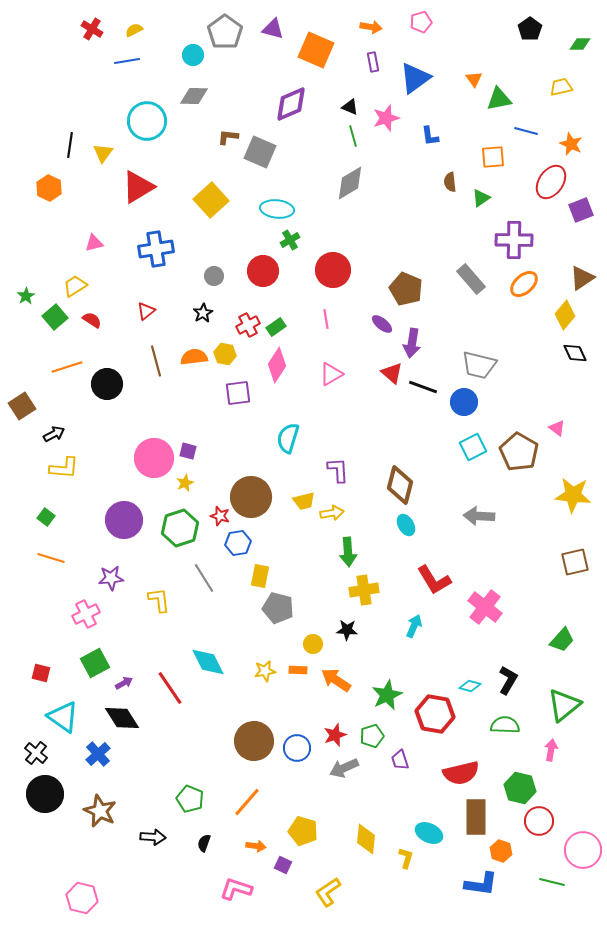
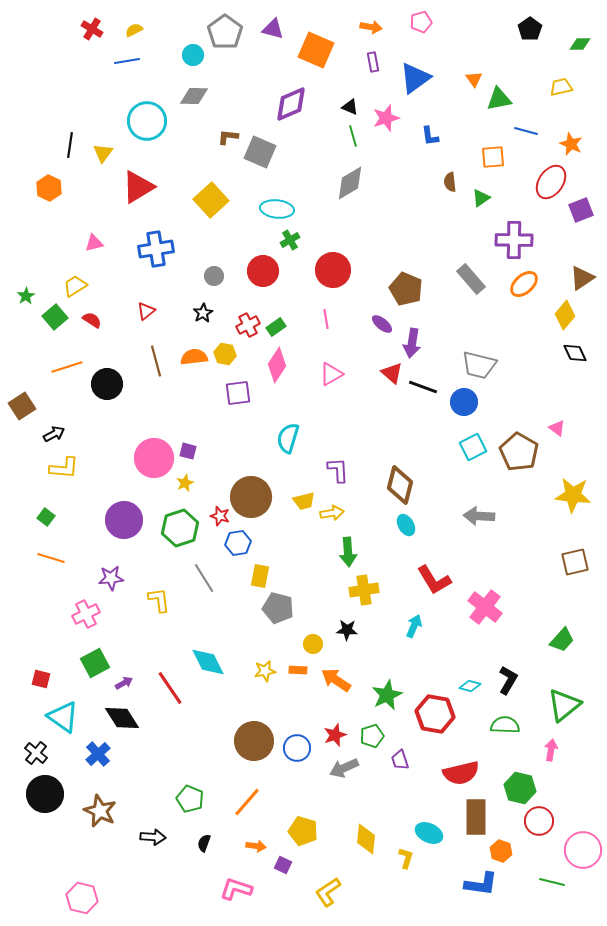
red square at (41, 673): moved 6 px down
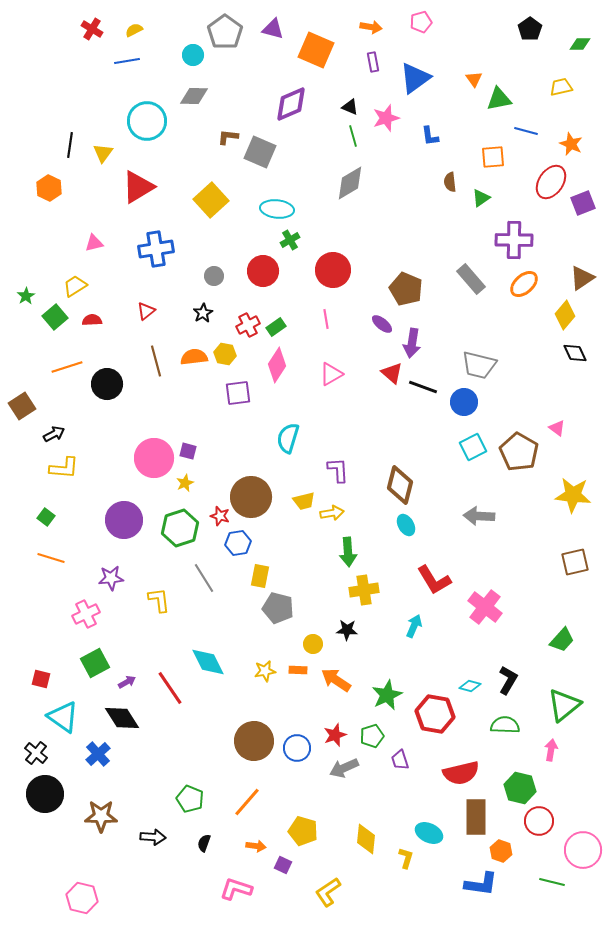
purple square at (581, 210): moved 2 px right, 7 px up
red semicircle at (92, 320): rotated 36 degrees counterclockwise
purple arrow at (124, 683): moved 3 px right, 1 px up
brown star at (100, 811): moved 1 px right, 5 px down; rotated 24 degrees counterclockwise
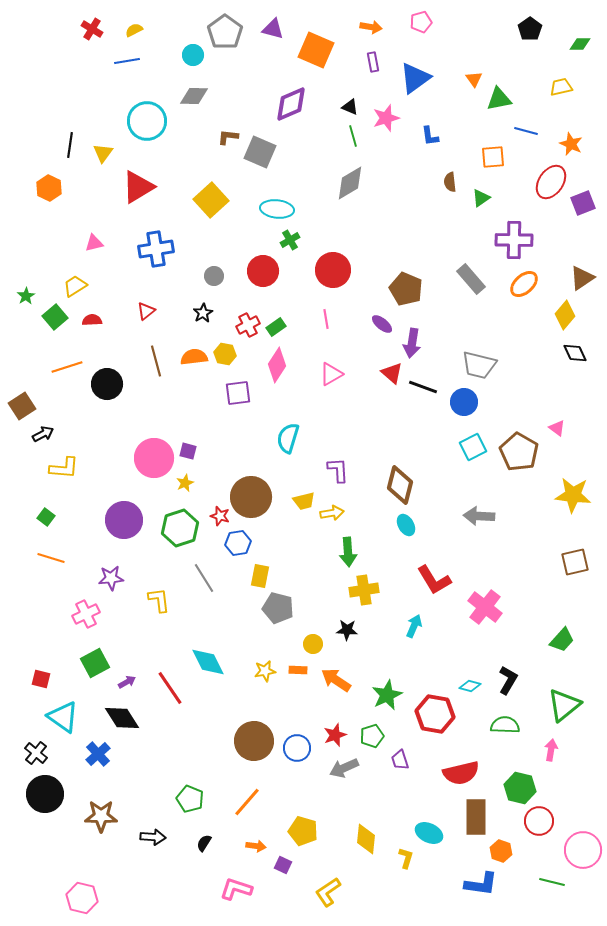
black arrow at (54, 434): moved 11 px left
black semicircle at (204, 843): rotated 12 degrees clockwise
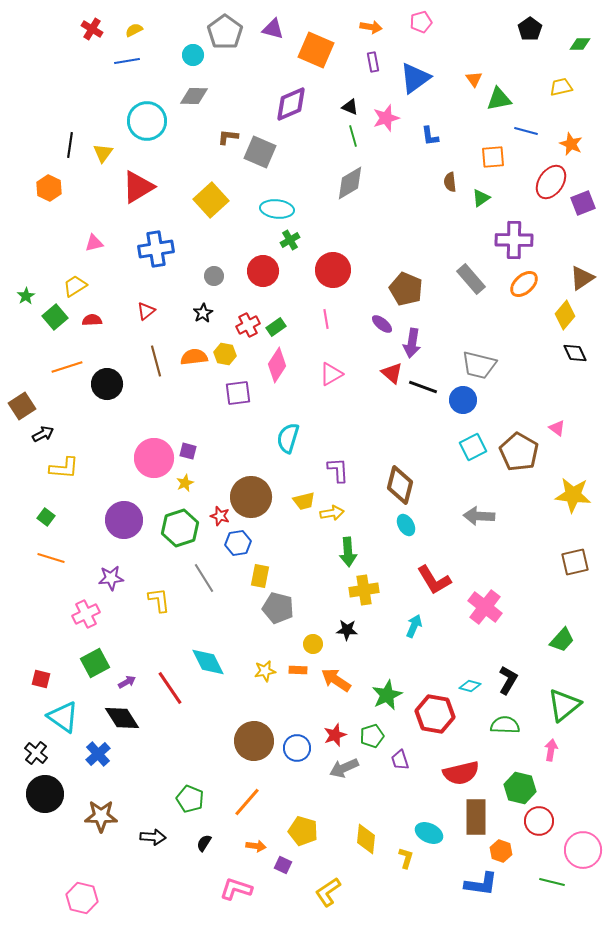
blue circle at (464, 402): moved 1 px left, 2 px up
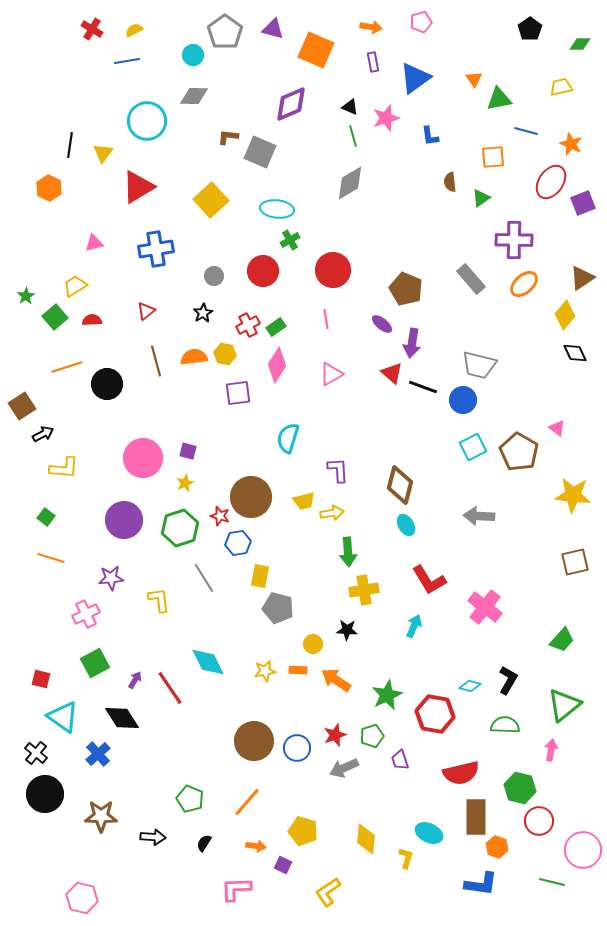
pink circle at (154, 458): moved 11 px left
red L-shape at (434, 580): moved 5 px left
purple arrow at (127, 682): moved 8 px right, 2 px up; rotated 30 degrees counterclockwise
orange hexagon at (501, 851): moved 4 px left, 4 px up
pink L-shape at (236, 889): rotated 20 degrees counterclockwise
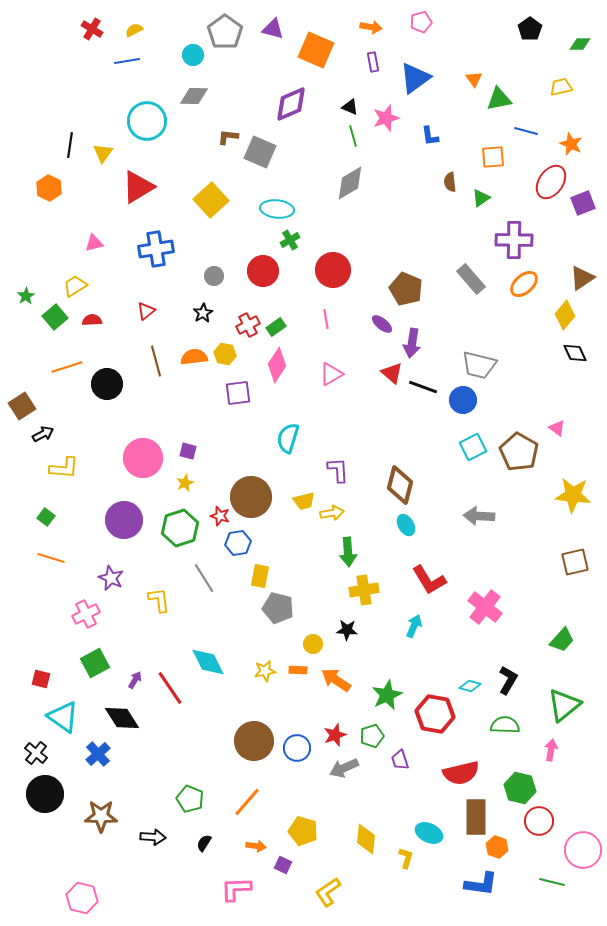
purple star at (111, 578): rotated 30 degrees clockwise
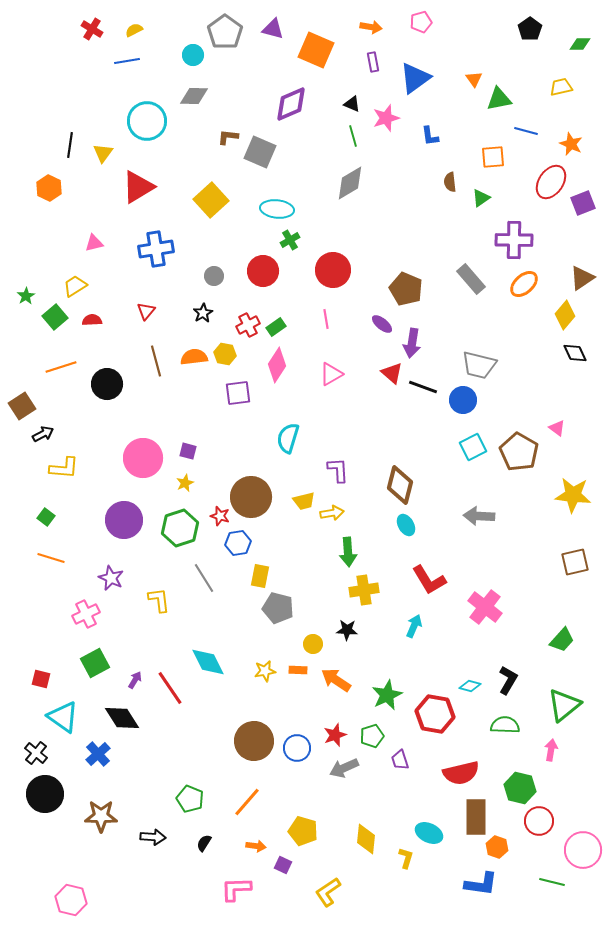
black triangle at (350, 107): moved 2 px right, 3 px up
red triangle at (146, 311): rotated 12 degrees counterclockwise
orange line at (67, 367): moved 6 px left
pink hexagon at (82, 898): moved 11 px left, 2 px down
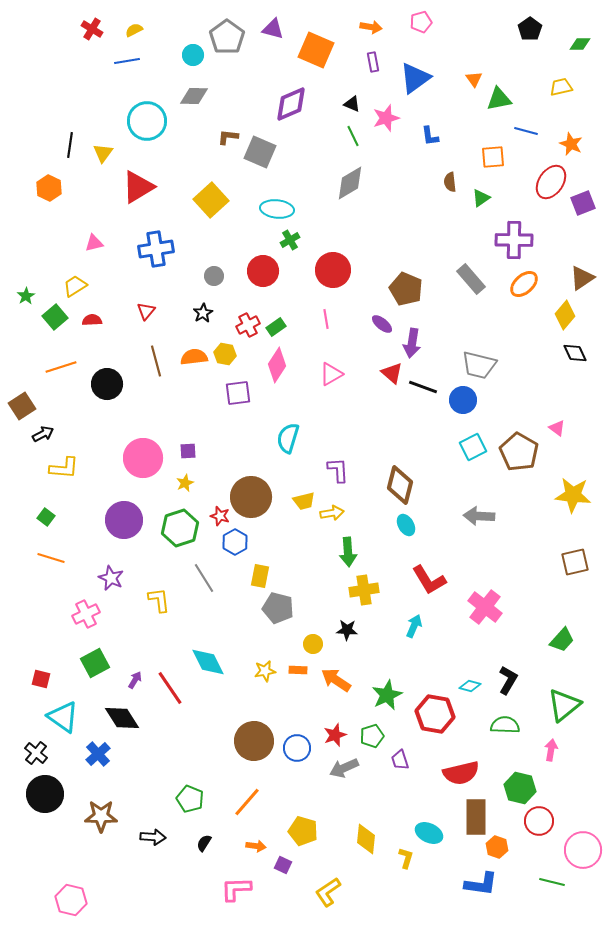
gray pentagon at (225, 32): moved 2 px right, 5 px down
green line at (353, 136): rotated 10 degrees counterclockwise
purple square at (188, 451): rotated 18 degrees counterclockwise
blue hexagon at (238, 543): moved 3 px left, 1 px up; rotated 20 degrees counterclockwise
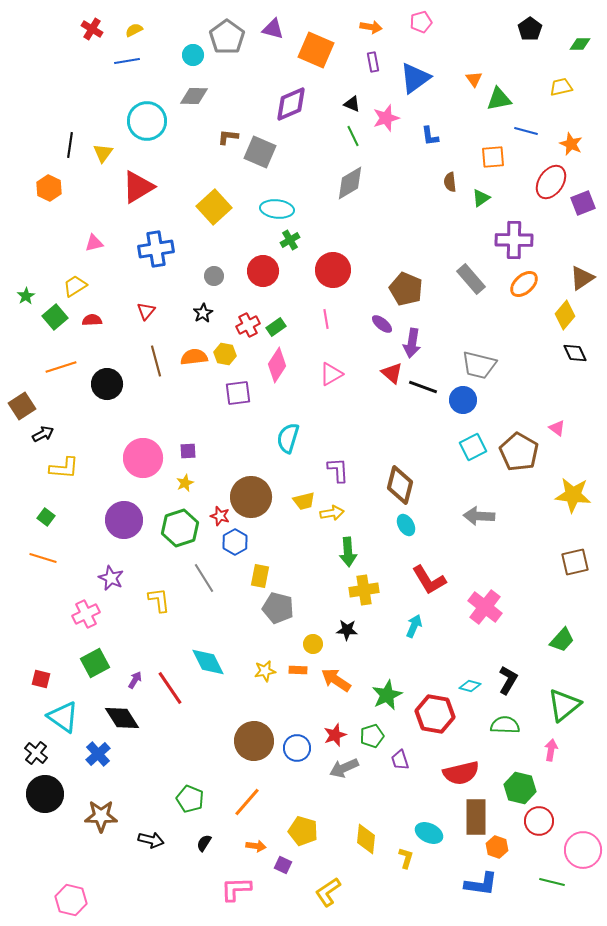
yellow square at (211, 200): moved 3 px right, 7 px down
orange line at (51, 558): moved 8 px left
black arrow at (153, 837): moved 2 px left, 3 px down; rotated 10 degrees clockwise
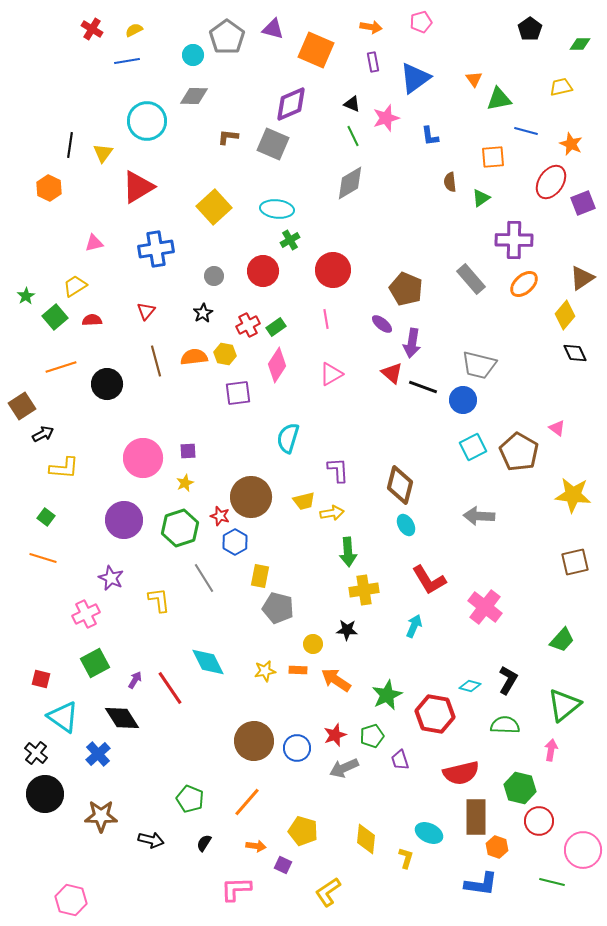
gray square at (260, 152): moved 13 px right, 8 px up
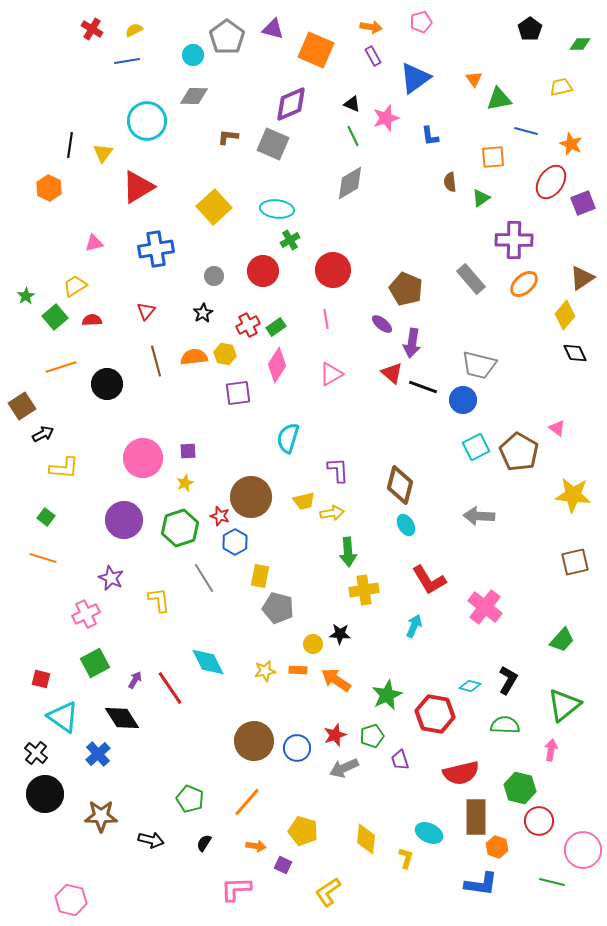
purple rectangle at (373, 62): moved 6 px up; rotated 18 degrees counterclockwise
cyan square at (473, 447): moved 3 px right
black star at (347, 630): moved 7 px left, 4 px down
